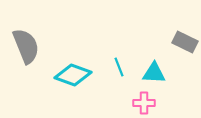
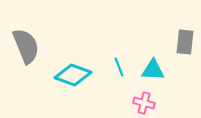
gray rectangle: rotated 70 degrees clockwise
cyan triangle: moved 1 px left, 3 px up
pink cross: rotated 15 degrees clockwise
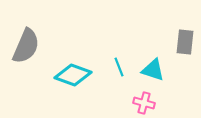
gray semicircle: rotated 45 degrees clockwise
cyan triangle: rotated 15 degrees clockwise
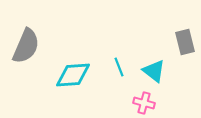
gray rectangle: rotated 20 degrees counterclockwise
cyan triangle: moved 1 px right, 1 px down; rotated 20 degrees clockwise
cyan diamond: rotated 24 degrees counterclockwise
